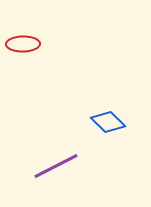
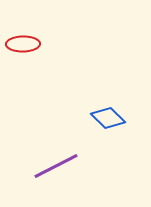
blue diamond: moved 4 px up
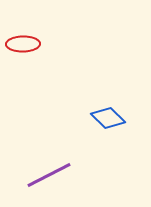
purple line: moved 7 px left, 9 px down
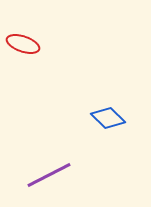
red ellipse: rotated 20 degrees clockwise
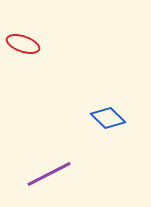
purple line: moved 1 px up
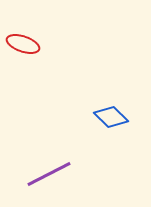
blue diamond: moved 3 px right, 1 px up
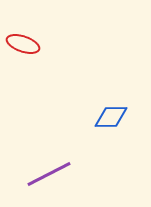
blue diamond: rotated 44 degrees counterclockwise
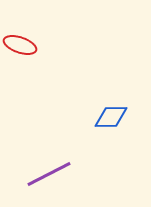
red ellipse: moved 3 px left, 1 px down
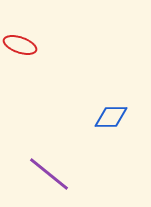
purple line: rotated 66 degrees clockwise
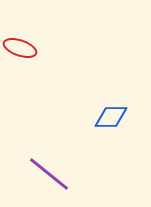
red ellipse: moved 3 px down
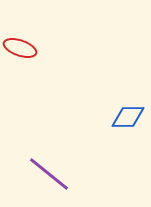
blue diamond: moved 17 px right
